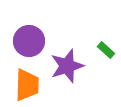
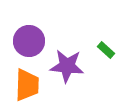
purple star: rotated 24 degrees clockwise
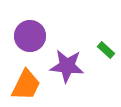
purple circle: moved 1 px right, 5 px up
orange trapezoid: moved 1 px left; rotated 24 degrees clockwise
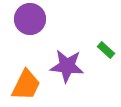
purple circle: moved 17 px up
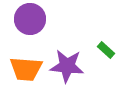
orange trapezoid: moved 16 px up; rotated 68 degrees clockwise
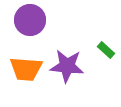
purple circle: moved 1 px down
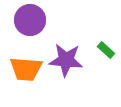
purple star: moved 1 px left, 6 px up
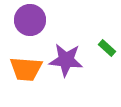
green rectangle: moved 1 px right, 2 px up
